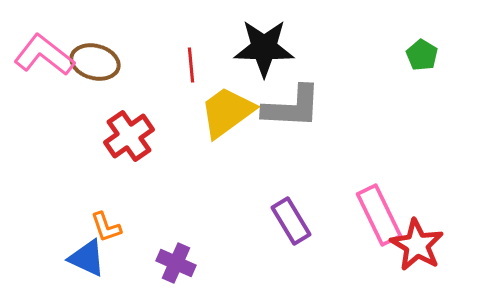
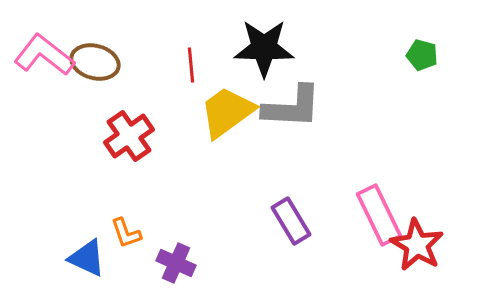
green pentagon: rotated 16 degrees counterclockwise
orange L-shape: moved 20 px right, 6 px down
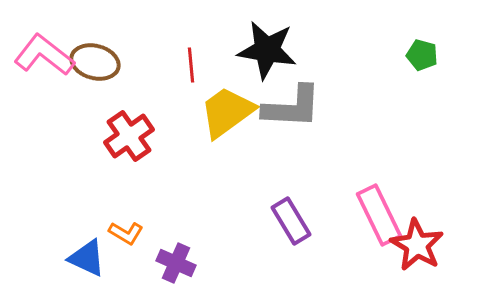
black star: moved 3 px right, 2 px down; rotated 8 degrees clockwise
orange L-shape: rotated 40 degrees counterclockwise
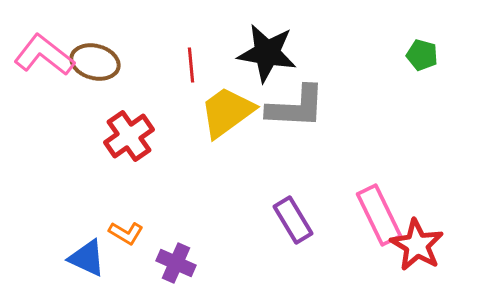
black star: moved 3 px down
gray L-shape: moved 4 px right
purple rectangle: moved 2 px right, 1 px up
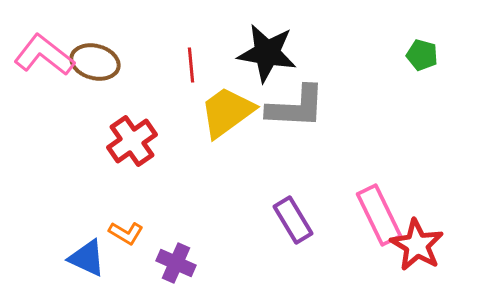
red cross: moved 3 px right, 5 px down
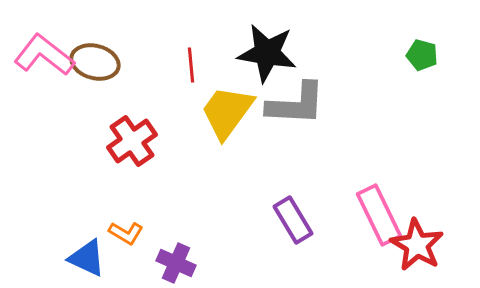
gray L-shape: moved 3 px up
yellow trapezoid: rotated 18 degrees counterclockwise
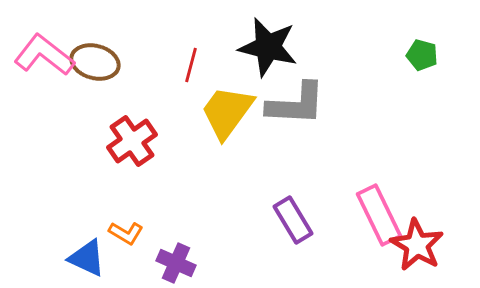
black star: moved 1 px right, 6 px up; rotated 4 degrees clockwise
red line: rotated 20 degrees clockwise
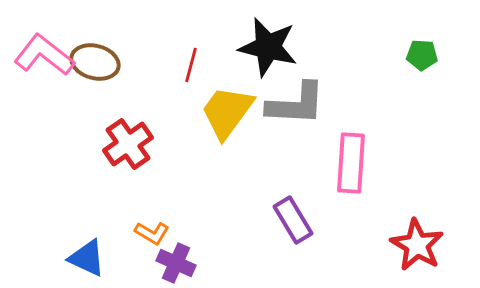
green pentagon: rotated 12 degrees counterclockwise
red cross: moved 4 px left, 3 px down
pink rectangle: moved 28 px left, 52 px up; rotated 30 degrees clockwise
orange L-shape: moved 26 px right
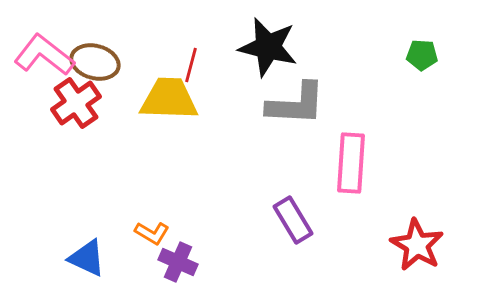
yellow trapezoid: moved 58 px left, 13 px up; rotated 56 degrees clockwise
red cross: moved 52 px left, 41 px up
purple cross: moved 2 px right, 1 px up
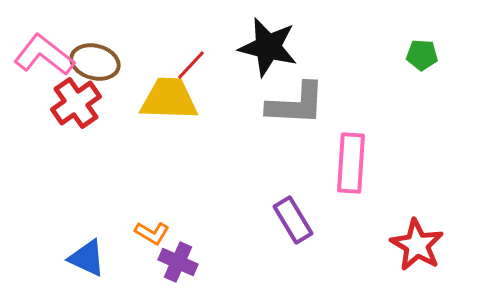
red line: rotated 28 degrees clockwise
